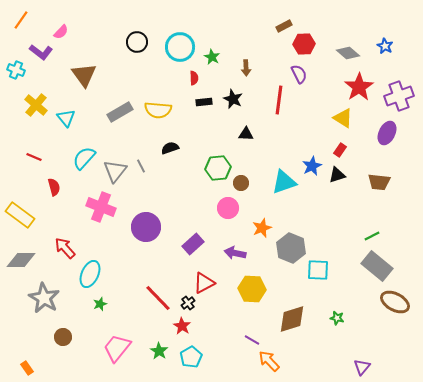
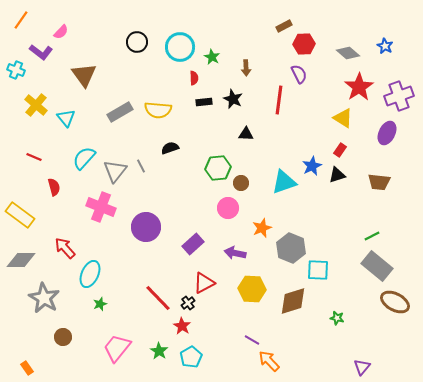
brown diamond at (292, 319): moved 1 px right, 18 px up
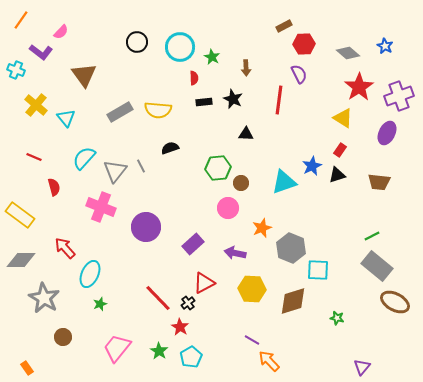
red star at (182, 326): moved 2 px left, 1 px down
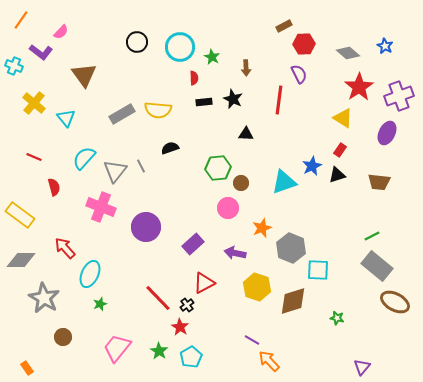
cyan cross at (16, 70): moved 2 px left, 4 px up
yellow cross at (36, 105): moved 2 px left, 2 px up
gray rectangle at (120, 112): moved 2 px right, 2 px down
yellow hexagon at (252, 289): moved 5 px right, 2 px up; rotated 16 degrees clockwise
black cross at (188, 303): moved 1 px left, 2 px down
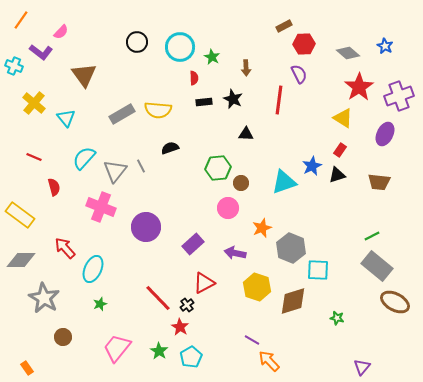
purple ellipse at (387, 133): moved 2 px left, 1 px down
cyan ellipse at (90, 274): moved 3 px right, 5 px up
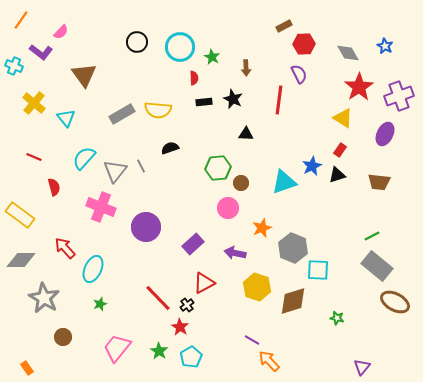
gray diamond at (348, 53): rotated 20 degrees clockwise
gray hexagon at (291, 248): moved 2 px right
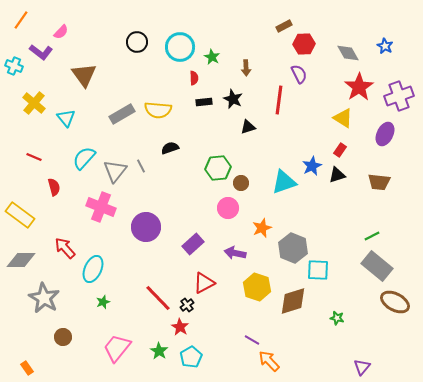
black triangle at (246, 134): moved 2 px right, 7 px up; rotated 21 degrees counterclockwise
green star at (100, 304): moved 3 px right, 2 px up
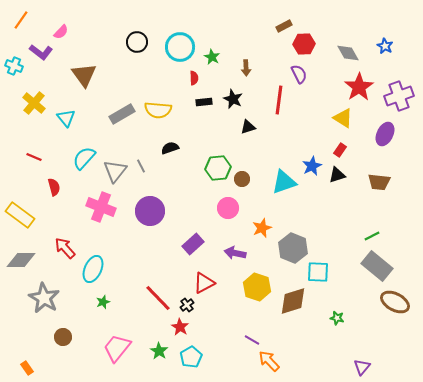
brown circle at (241, 183): moved 1 px right, 4 px up
purple circle at (146, 227): moved 4 px right, 16 px up
cyan square at (318, 270): moved 2 px down
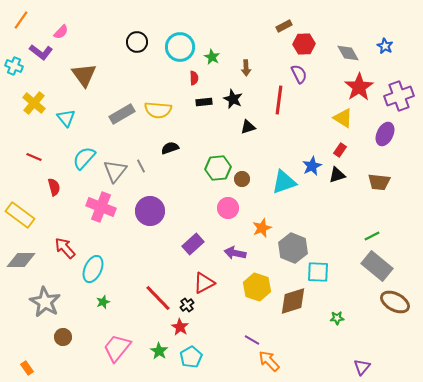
gray star at (44, 298): moved 1 px right, 4 px down
green star at (337, 318): rotated 16 degrees counterclockwise
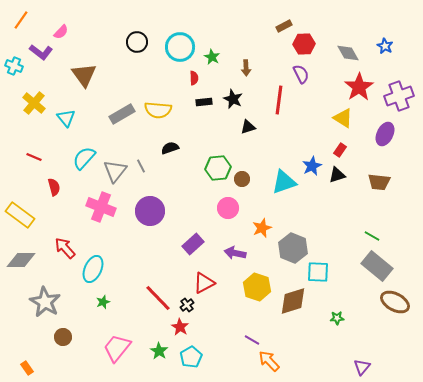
purple semicircle at (299, 74): moved 2 px right
green line at (372, 236): rotated 56 degrees clockwise
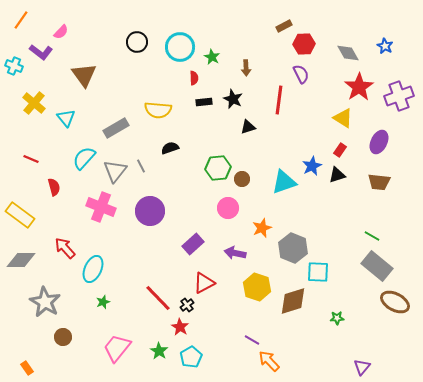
gray rectangle at (122, 114): moved 6 px left, 14 px down
purple ellipse at (385, 134): moved 6 px left, 8 px down
red line at (34, 157): moved 3 px left, 2 px down
